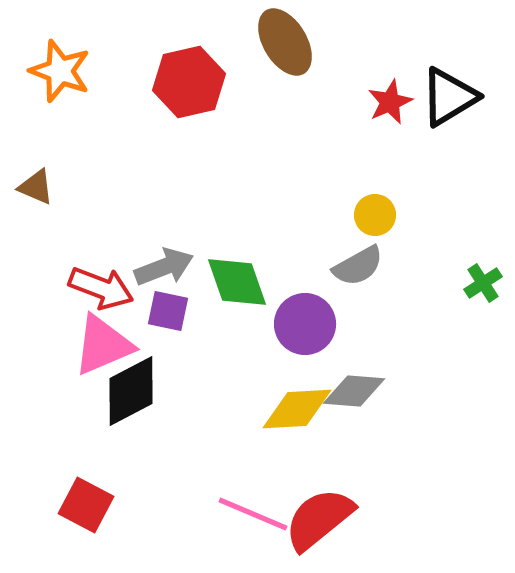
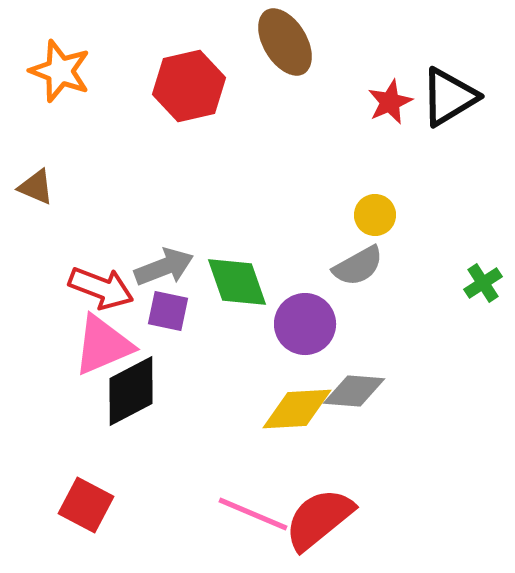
red hexagon: moved 4 px down
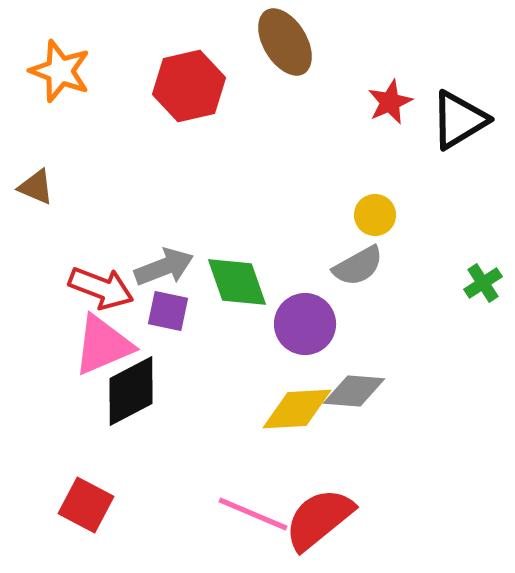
black triangle: moved 10 px right, 23 px down
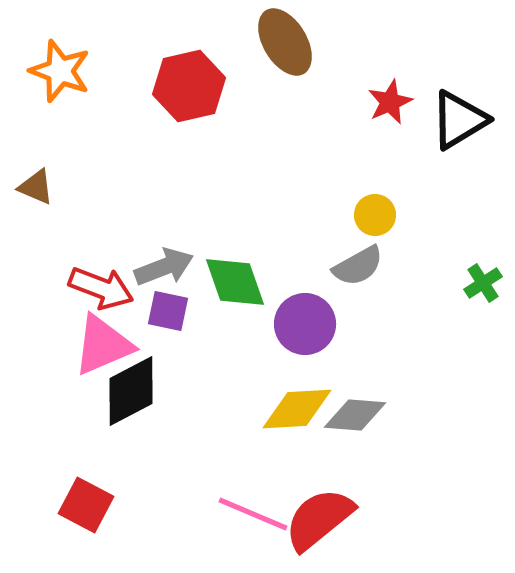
green diamond: moved 2 px left
gray diamond: moved 1 px right, 24 px down
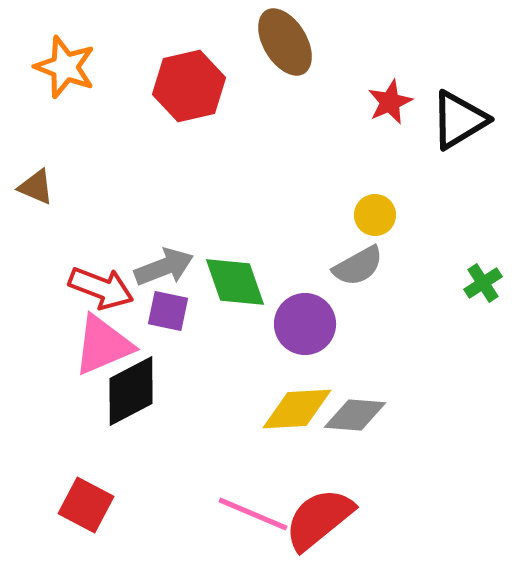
orange star: moved 5 px right, 4 px up
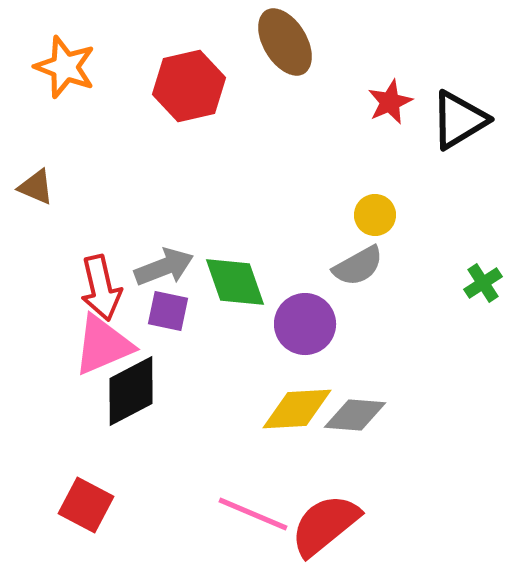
red arrow: rotated 56 degrees clockwise
red semicircle: moved 6 px right, 6 px down
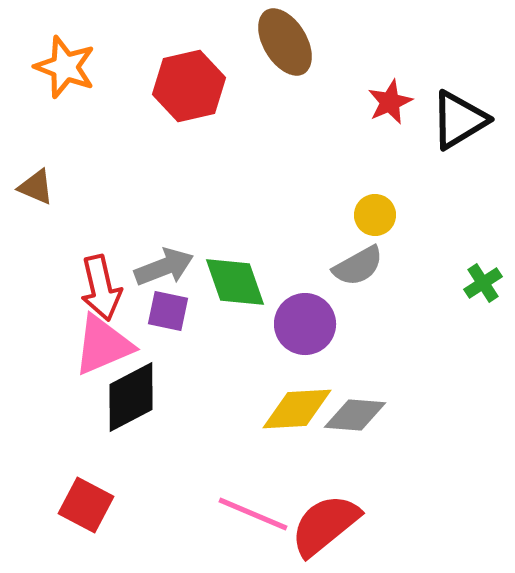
black diamond: moved 6 px down
